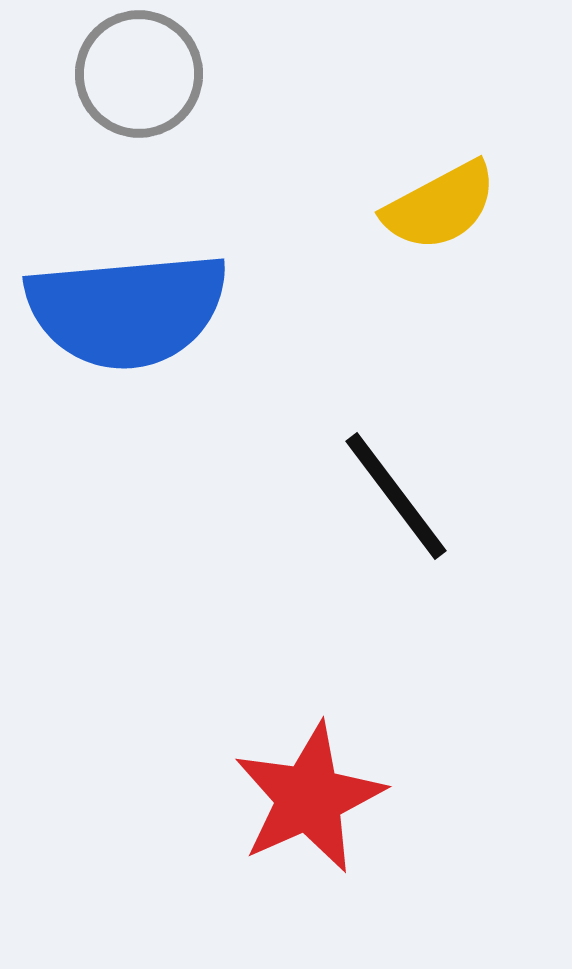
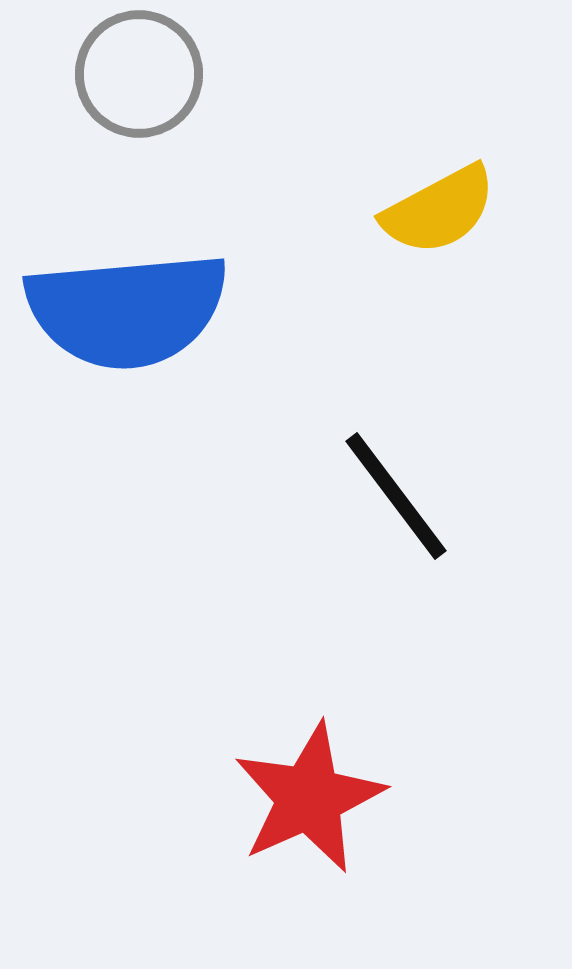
yellow semicircle: moved 1 px left, 4 px down
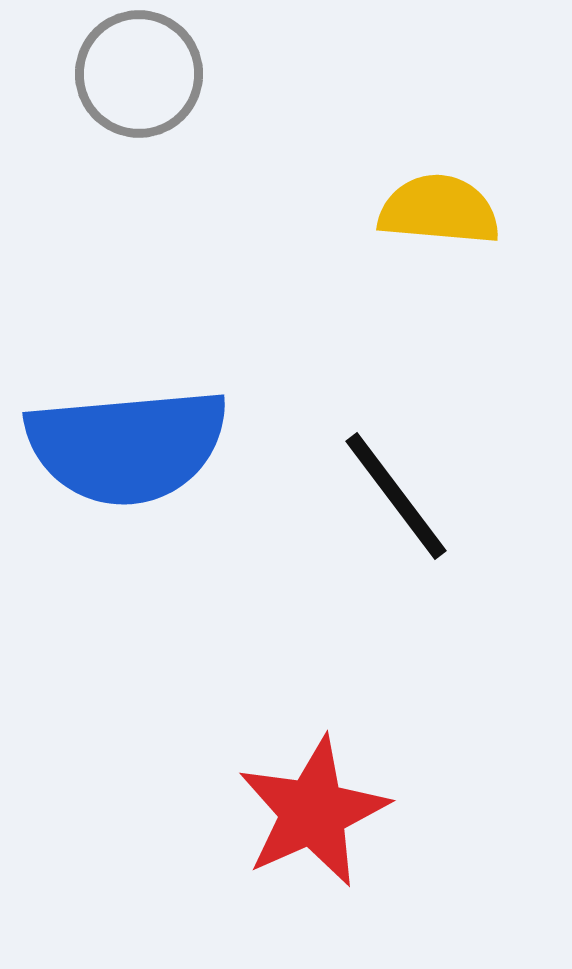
yellow semicircle: rotated 147 degrees counterclockwise
blue semicircle: moved 136 px down
red star: moved 4 px right, 14 px down
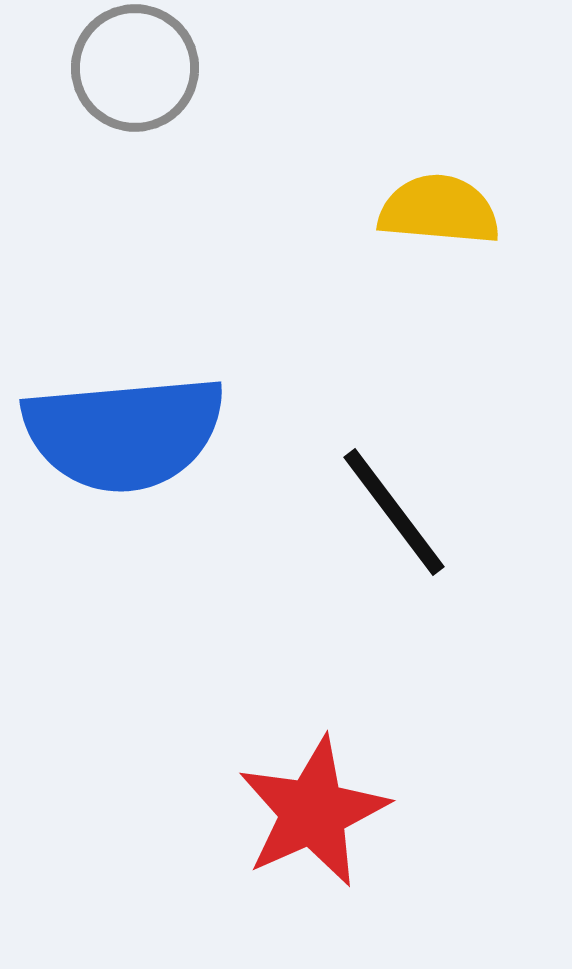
gray circle: moved 4 px left, 6 px up
blue semicircle: moved 3 px left, 13 px up
black line: moved 2 px left, 16 px down
